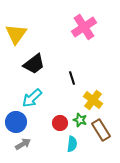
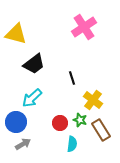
yellow triangle: rotated 50 degrees counterclockwise
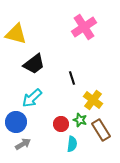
red circle: moved 1 px right, 1 px down
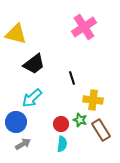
yellow cross: rotated 30 degrees counterclockwise
cyan semicircle: moved 10 px left
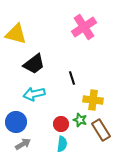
cyan arrow: moved 2 px right, 4 px up; rotated 30 degrees clockwise
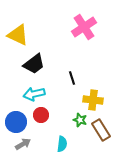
yellow triangle: moved 2 px right, 1 px down; rotated 10 degrees clockwise
red circle: moved 20 px left, 9 px up
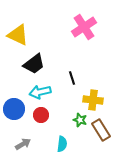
cyan arrow: moved 6 px right, 2 px up
blue circle: moved 2 px left, 13 px up
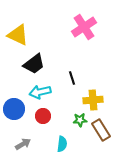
yellow cross: rotated 12 degrees counterclockwise
red circle: moved 2 px right, 1 px down
green star: rotated 24 degrees counterclockwise
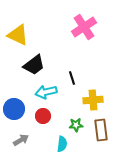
black trapezoid: moved 1 px down
cyan arrow: moved 6 px right
green star: moved 4 px left, 5 px down
brown rectangle: rotated 25 degrees clockwise
gray arrow: moved 2 px left, 4 px up
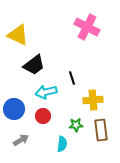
pink cross: moved 3 px right; rotated 30 degrees counterclockwise
